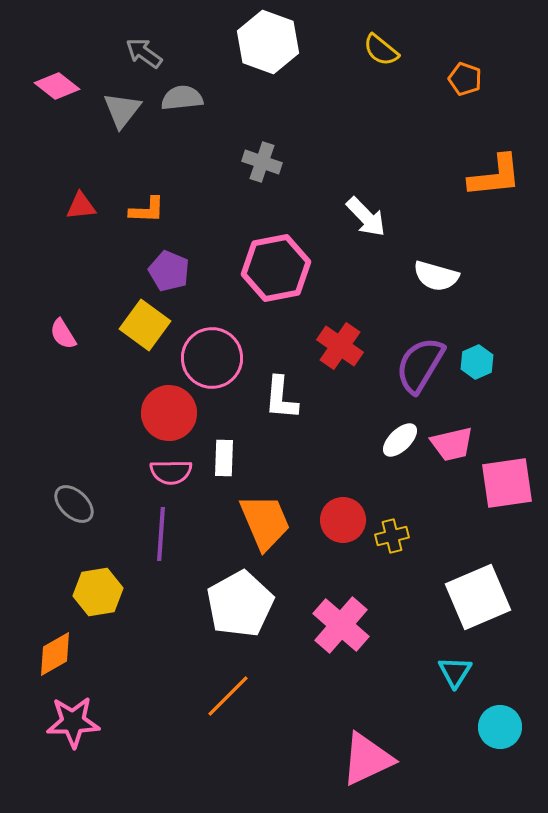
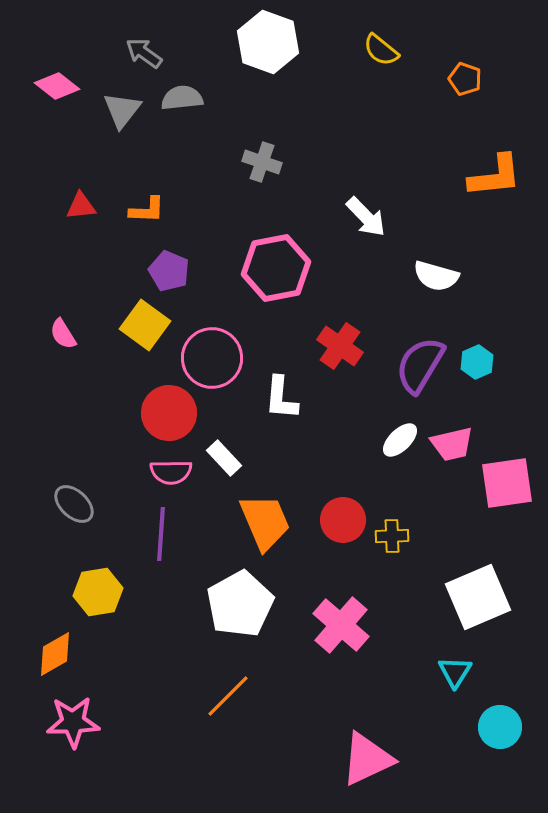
white rectangle at (224, 458): rotated 45 degrees counterclockwise
yellow cross at (392, 536): rotated 12 degrees clockwise
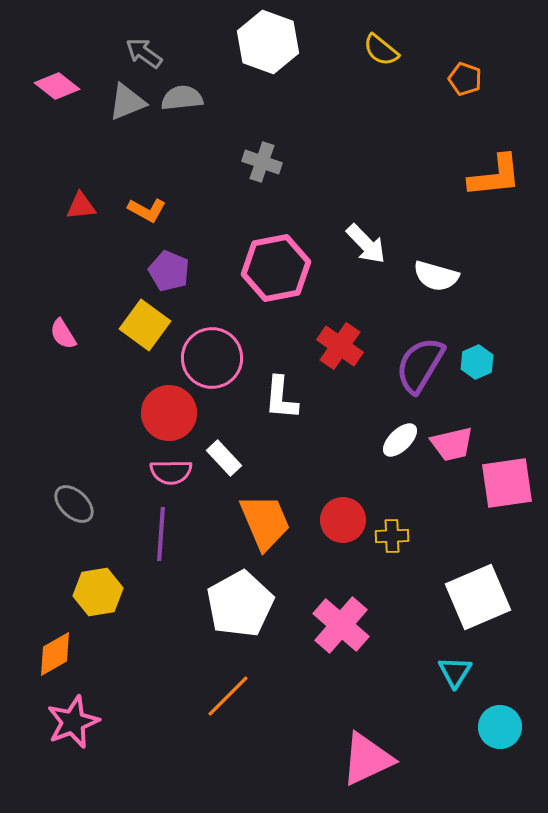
gray triangle at (122, 110): moved 5 px right, 8 px up; rotated 30 degrees clockwise
orange L-shape at (147, 210): rotated 27 degrees clockwise
white arrow at (366, 217): moved 27 px down
pink star at (73, 722): rotated 20 degrees counterclockwise
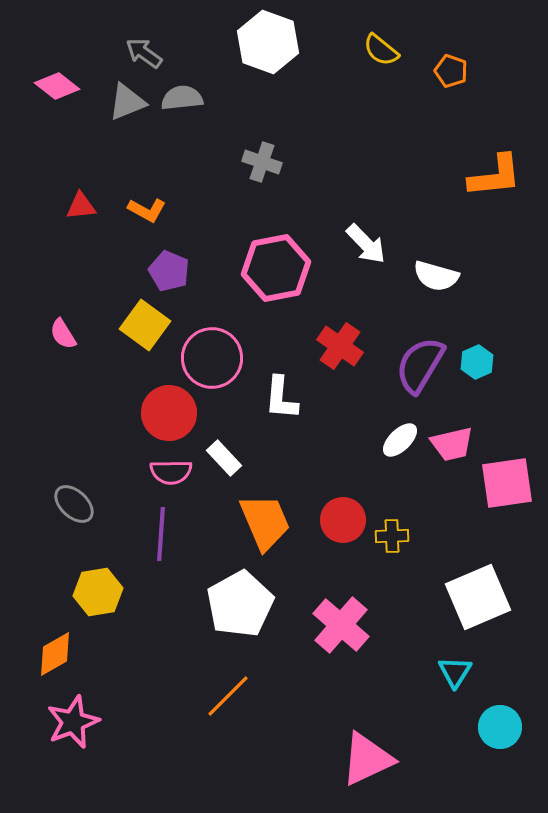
orange pentagon at (465, 79): moved 14 px left, 8 px up
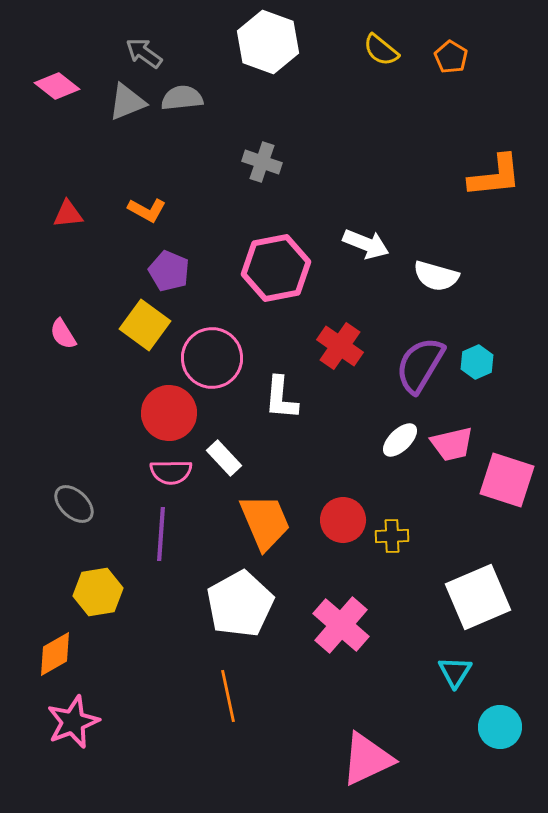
orange pentagon at (451, 71): moved 14 px up; rotated 12 degrees clockwise
red triangle at (81, 206): moved 13 px left, 8 px down
white arrow at (366, 244): rotated 24 degrees counterclockwise
pink square at (507, 483): moved 3 px up; rotated 26 degrees clockwise
orange line at (228, 696): rotated 57 degrees counterclockwise
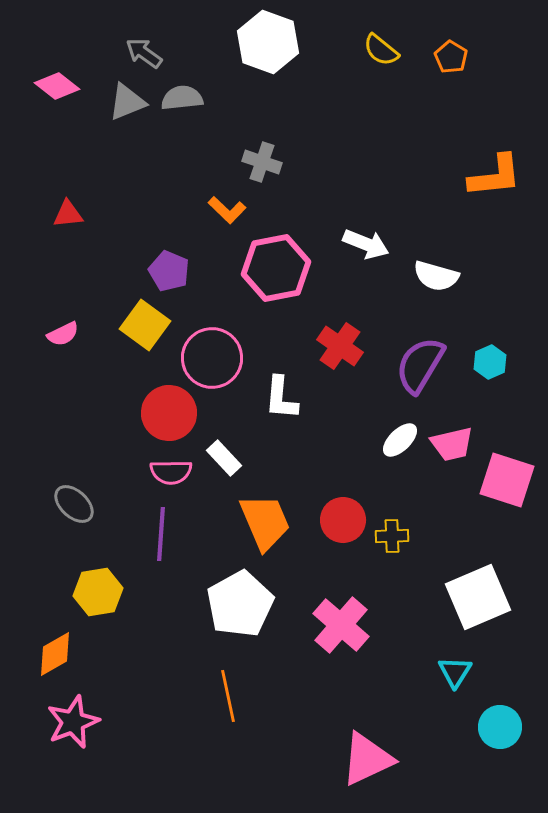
orange L-shape at (147, 210): moved 80 px right; rotated 15 degrees clockwise
pink semicircle at (63, 334): rotated 84 degrees counterclockwise
cyan hexagon at (477, 362): moved 13 px right
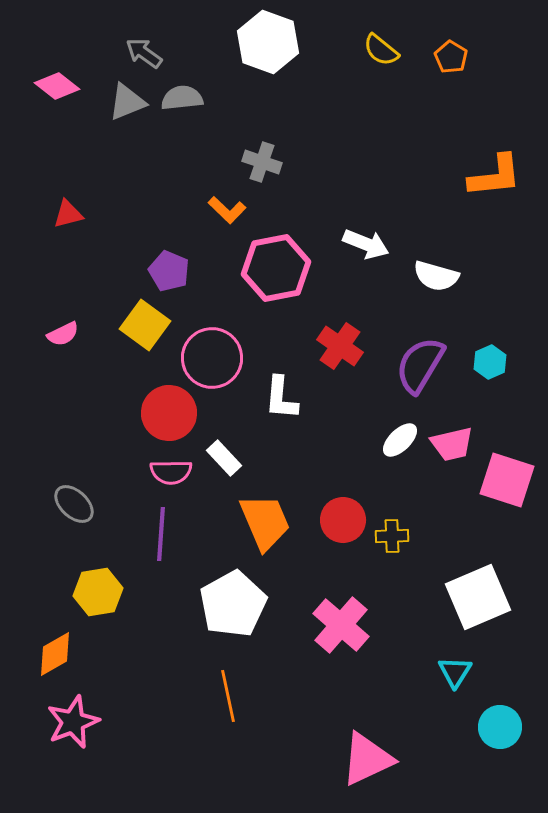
red triangle at (68, 214): rotated 8 degrees counterclockwise
white pentagon at (240, 604): moved 7 px left
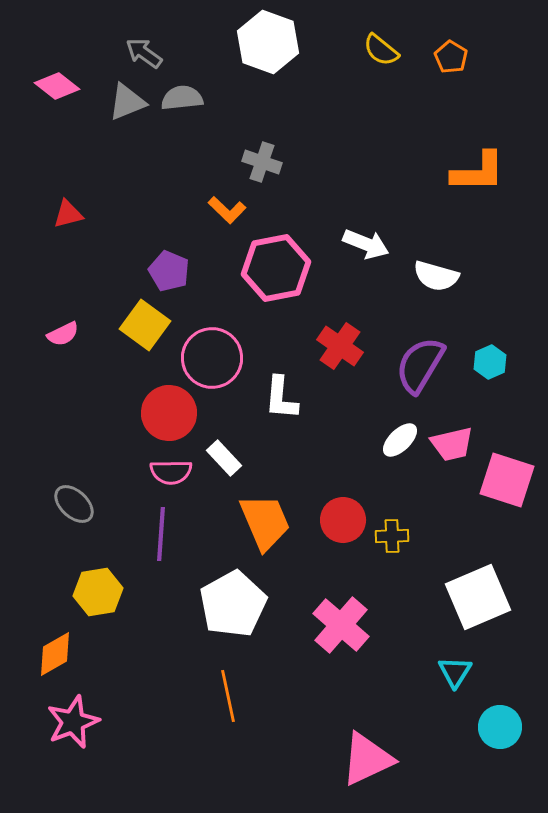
orange L-shape at (495, 176): moved 17 px left, 4 px up; rotated 6 degrees clockwise
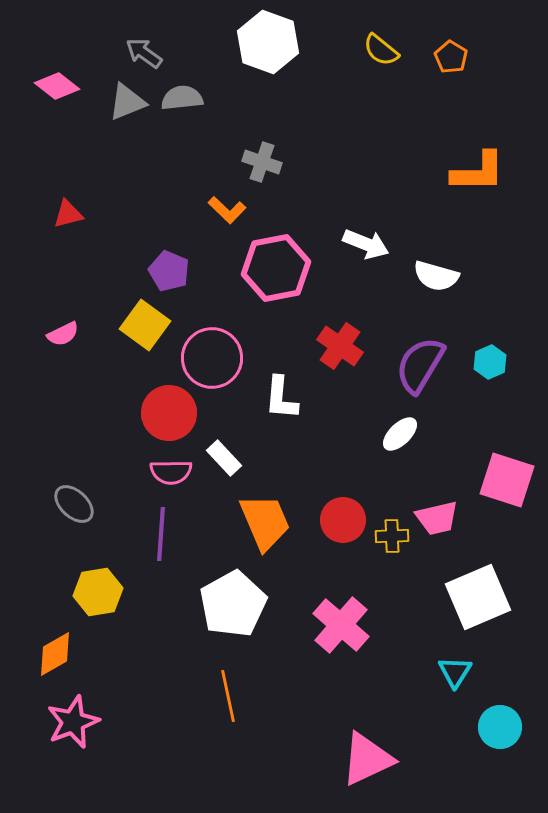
white ellipse at (400, 440): moved 6 px up
pink trapezoid at (452, 444): moved 15 px left, 74 px down
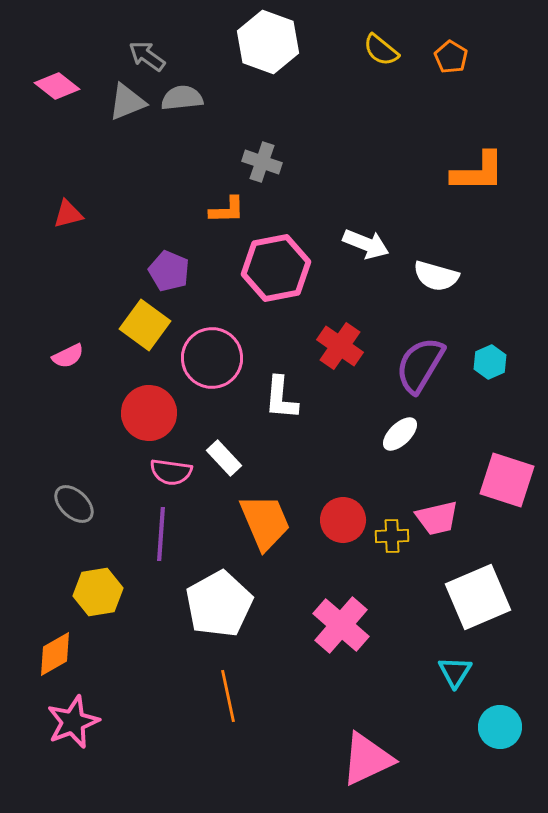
gray arrow at (144, 53): moved 3 px right, 3 px down
orange L-shape at (227, 210): rotated 45 degrees counterclockwise
pink semicircle at (63, 334): moved 5 px right, 22 px down
red circle at (169, 413): moved 20 px left
pink semicircle at (171, 472): rotated 9 degrees clockwise
white pentagon at (233, 604): moved 14 px left
